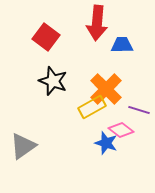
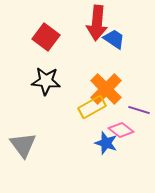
blue trapezoid: moved 8 px left, 6 px up; rotated 35 degrees clockwise
black star: moved 7 px left; rotated 16 degrees counterclockwise
gray triangle: moved 1 px up; rotated 32 degrees counterclockwise
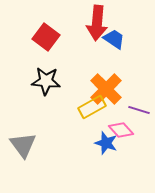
pink diamond: rotated 10 degrees clockwise
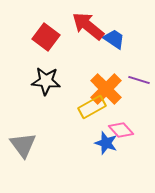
red arrow: moved 9 px left, 3 px down; rotated 124 degrees clockwise
purple line: moved 30 px up
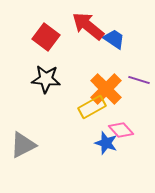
black star: moved 2 px up
gray triangle: rotated 40 degrees clockwise
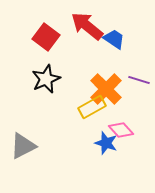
red arrow: moved 1 px left
black star: rotated 28 degrees counterclockwise
gray triangle: moved 1 px down
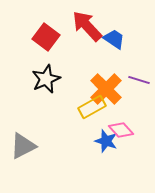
red arrow: rotated 8 degrees clockwise
blue star: moved 2 px up
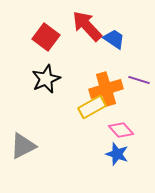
orange cross: rotated 28 degrees clockwise
blue star: moved 11 px right, 13 px down
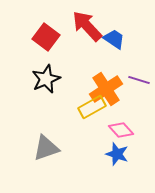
orange cross: rotated 16 degrees counterclockwise
gray triangle: moved 23 px right, 2 px down; rotated 8 degrees clockwise
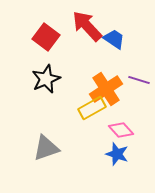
yellow rectangle: moved 1 px down
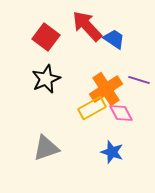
pink diamond: moved 17 px up; rotated 15 degrees clockwise
blue star: moved 5 px left, 2 px up
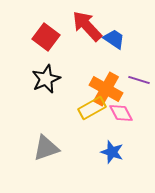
orange cross: rotated 28 degrees counterclockwise
